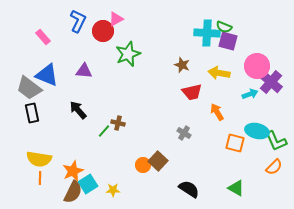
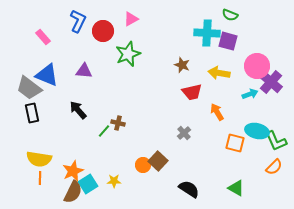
pink triangle: moved 15 px right
green semicircle: moved 6 px right, 12 px up
gray cross: rotated 16 degrees clockwise
yellow star: moved 1 px right, 9 px up
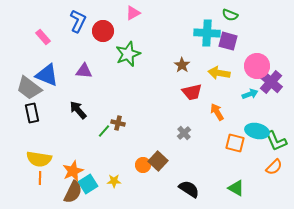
pink triangle: moved 2 px right, 6 px up
brown star: rotated 14 degrees clockwise
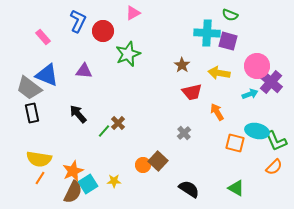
black arrow: moved 4 px down
brown cross: rotated 32 degrees clockwise
orange line: rotated 32 degrees clockwise
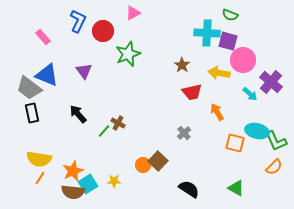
pink circle: moved 14 px left, 6 px up
purple triangle: rotated 48 degrees clockwise
cyan arrow: rotated 63 degrees clockwise
brown cross: rotated 16 degrees counterclockwise
brown semicircle: rotated 70 degrees clockwise
